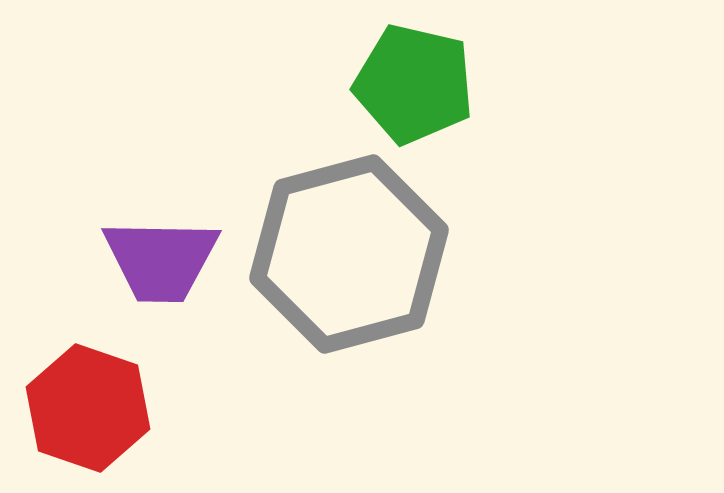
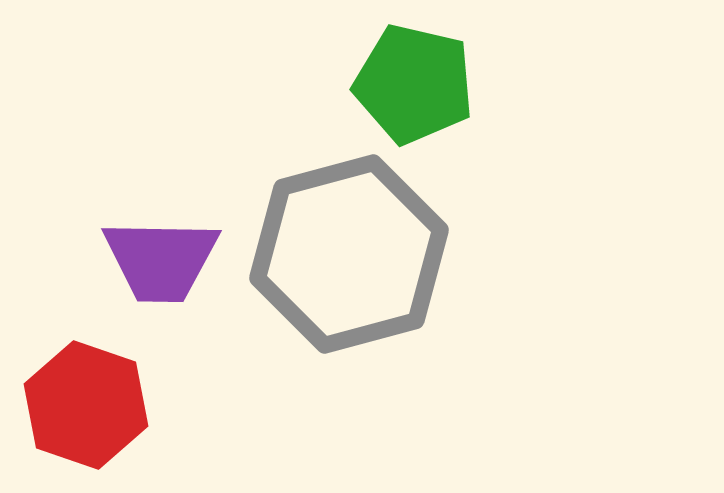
red hexagon: moved 2 px left, 3 px up
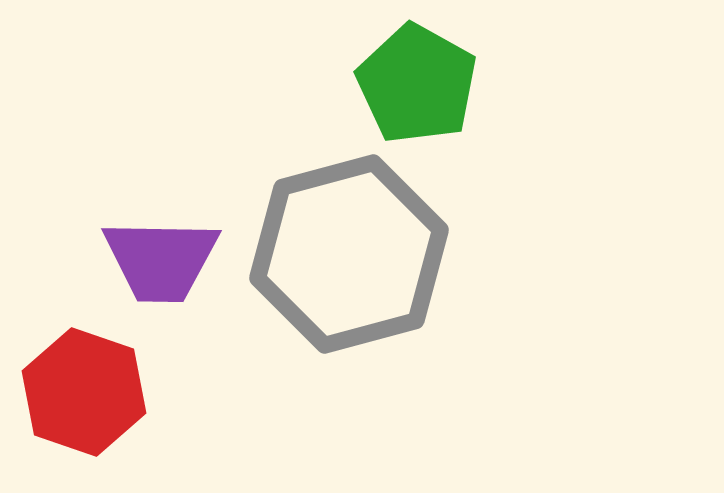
green pentagon: moved 3 px right; rotated 16 degrees clockwise
red hexagon: moved 2 px left, 13 px up
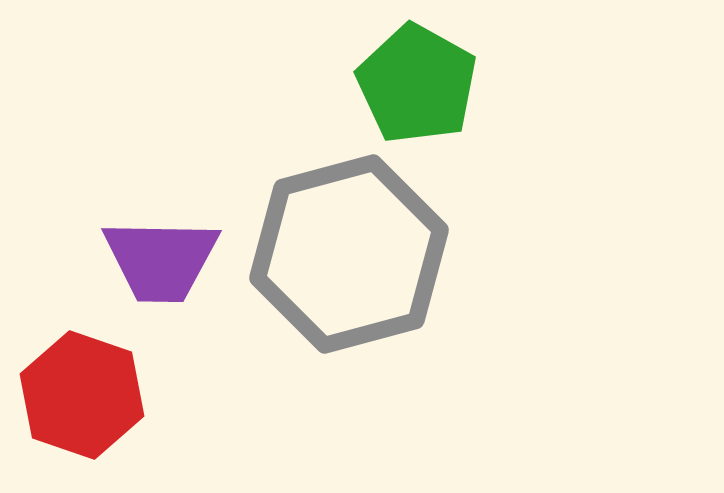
red hexagon: moved 2 px left, 3 px down
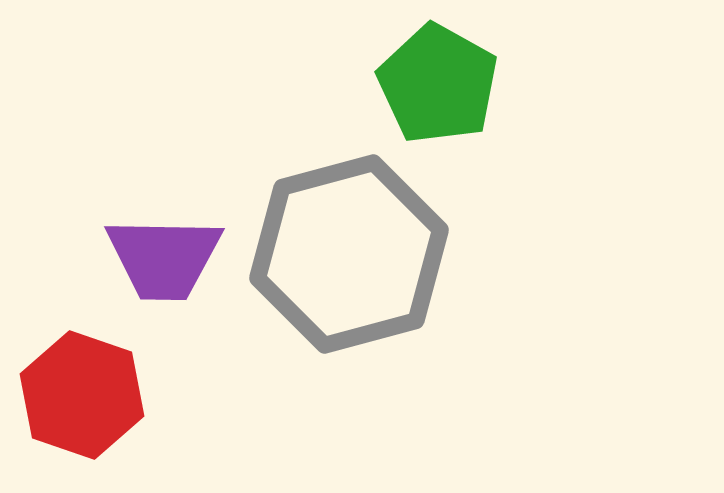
green pentagon: moved 21 px right
purple trapezoid: moved 3 px right, 2 px up
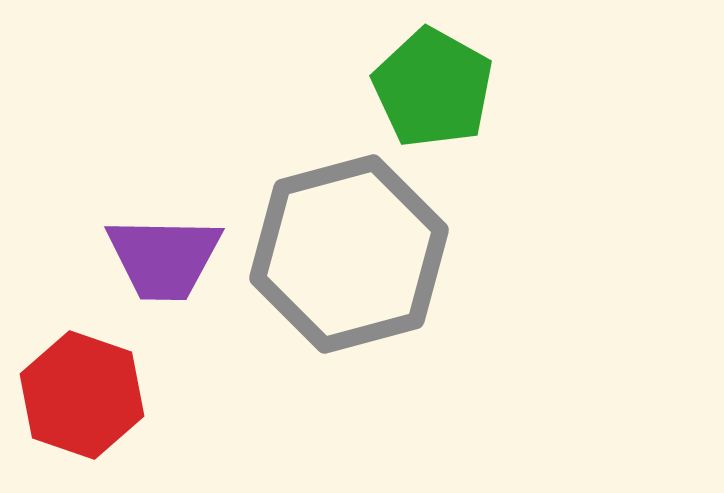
green pentagon: moved 5 px left, 4 px down
